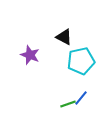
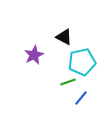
purple star: moved 4 px right; rotated 24 degrees clockwise
cyan pentagon: moved 1 px right, 1 px down
green line: moved 22 px up
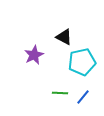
green line: moved 8 px left, 11 px down; rotated 21 degrees clockwise
blue line: moved 2 px right, 1 px up
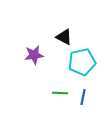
purple star: rotated 18 degrees clockwise
blue line: rotated 28 degrees counterclockwise
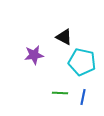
cyan pentagon: rotated 24 degrees clockwise
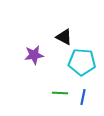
cyan pentagon: rotated 8 degrees counterclockwise
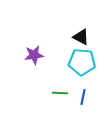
black triangle: moved 17 px right
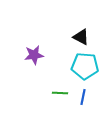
cyan pentagon: moved 3 px right, 4 px down
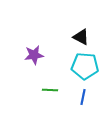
green line: moved 10 px left, 3 px up
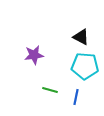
green line: rotated 14 degrees clockwise
blue line: moved 7 px left
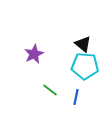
black triangle: moved 2 px right, 7 px down; rotated 12 degrees clockwise
purple star: moved 1 px up; rotated 18 degrees counterclockwise
green line: rotated 21 degrees clockwise
